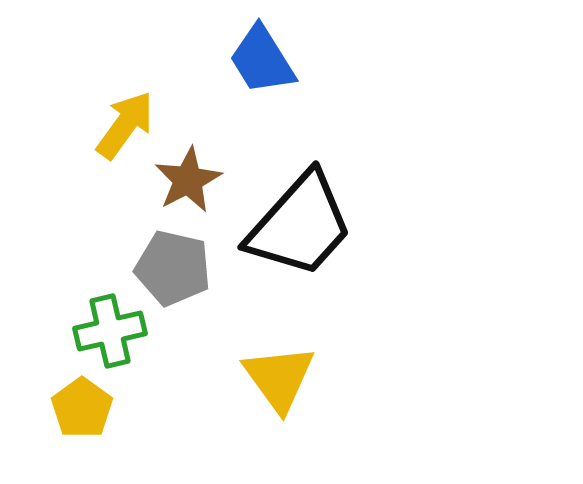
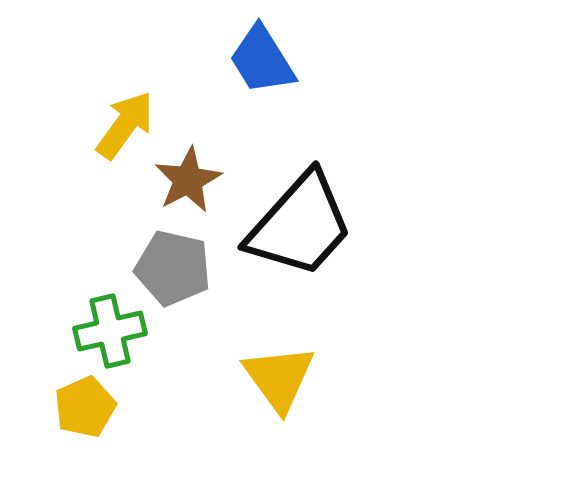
yellow pentagon: moved 3 px right, 1 px up; rotated 12 degrees clockwise
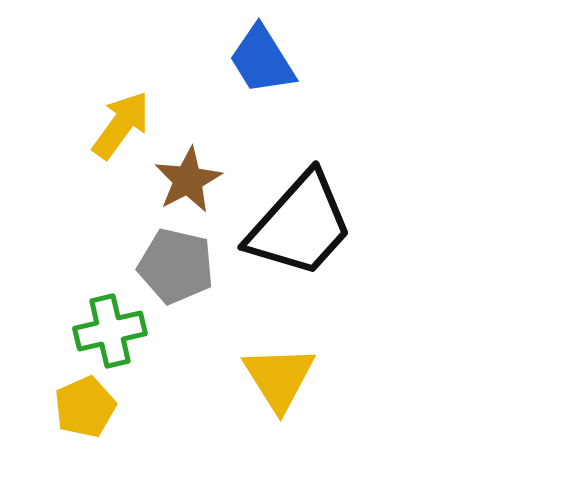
yellow arrow: moved 4 px left
gray pentagon: moved 3 px right, 2 px up
yellow triangle: rotated 4 degrees clockwise
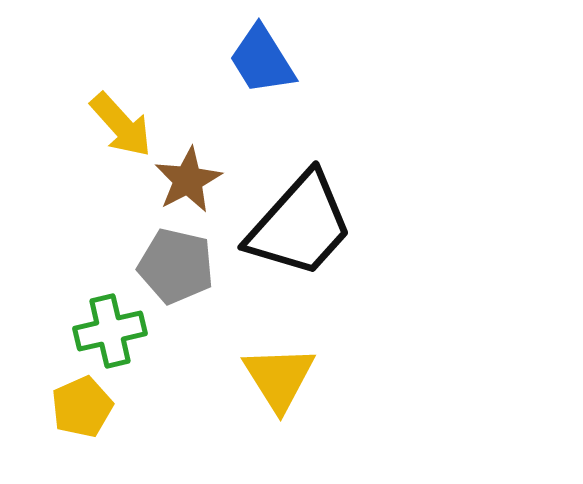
yellow arrow: rotated 102 degrees clockwise
yellow pentagon: moved 3 px left
